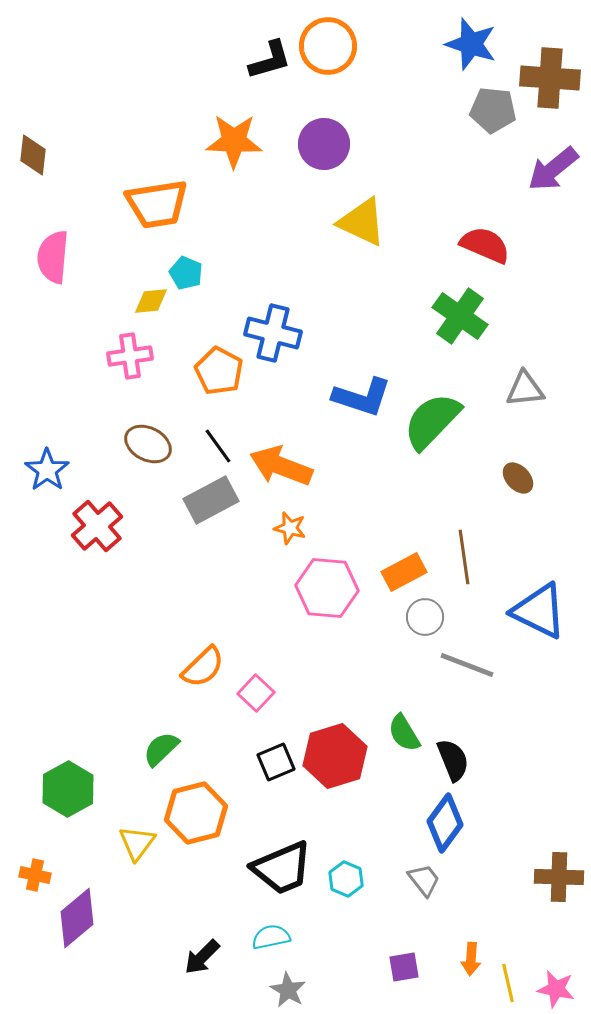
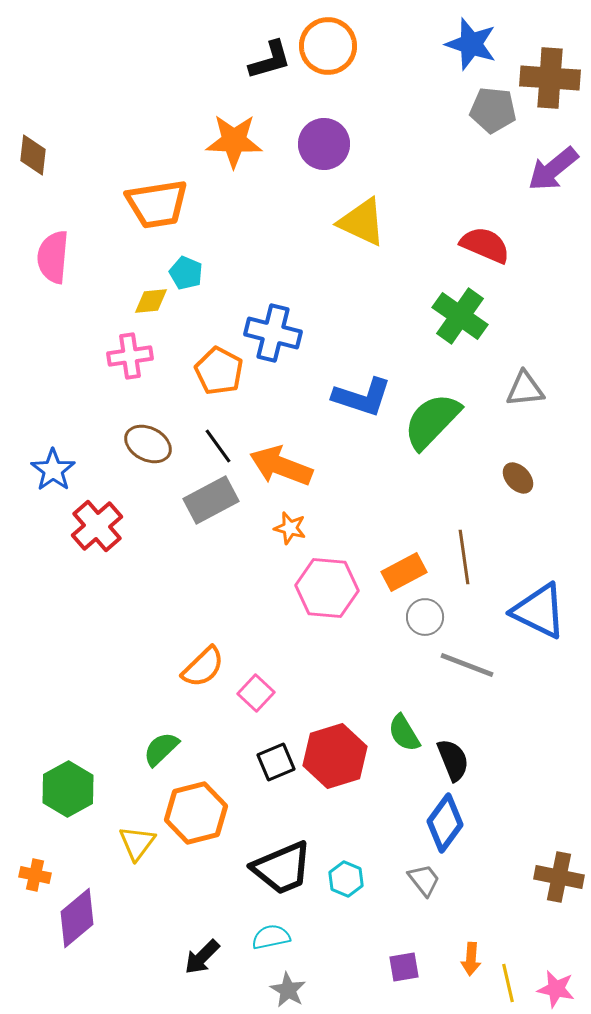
blue star at (47, 470): moved 6 px right
brown cross at (559, 877): rotated 9 degrees clockwise
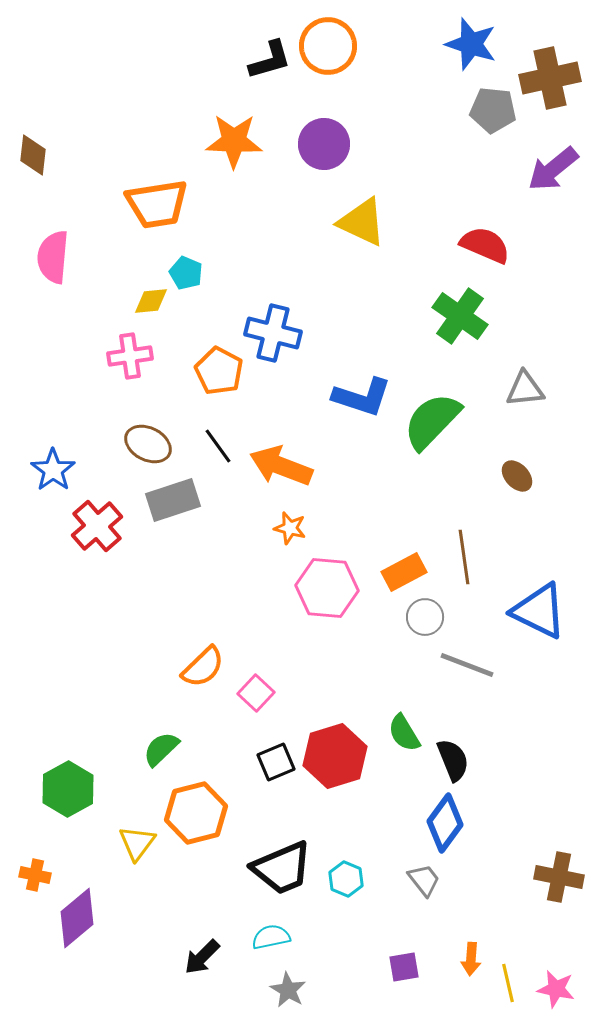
brown cross at (550, 78): rotated 16 degrees counterclockwise
brown ellipse at (518, 478): moved 1 px left, 2 px up
gray rectangle at (211, 500): moved 38 px left; rotated 10 degrees clockwise
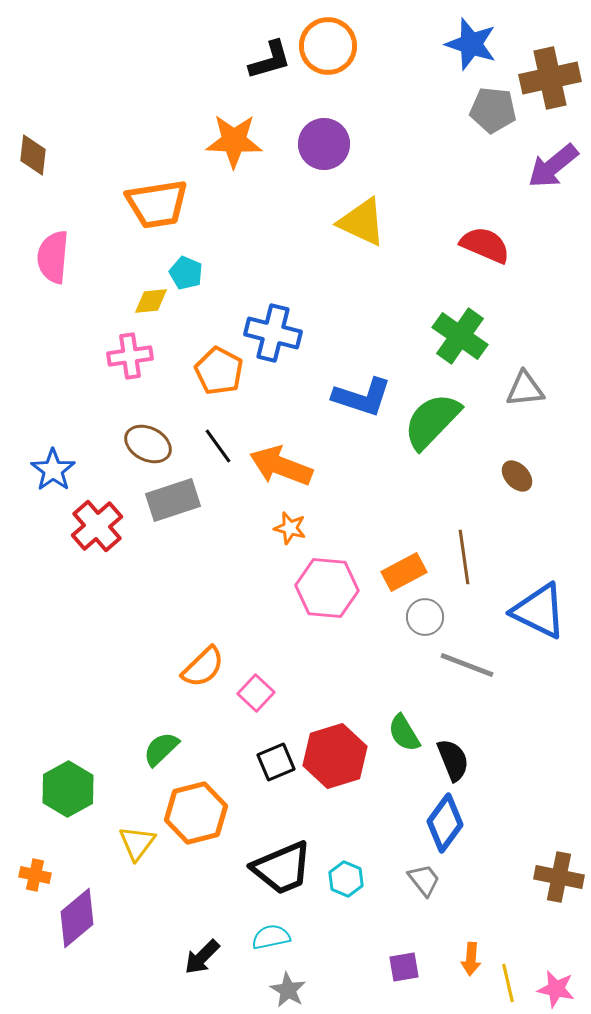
purple arrow at (553, 169): moved 3 px up
green cross at (460, 316): moved 20 px down
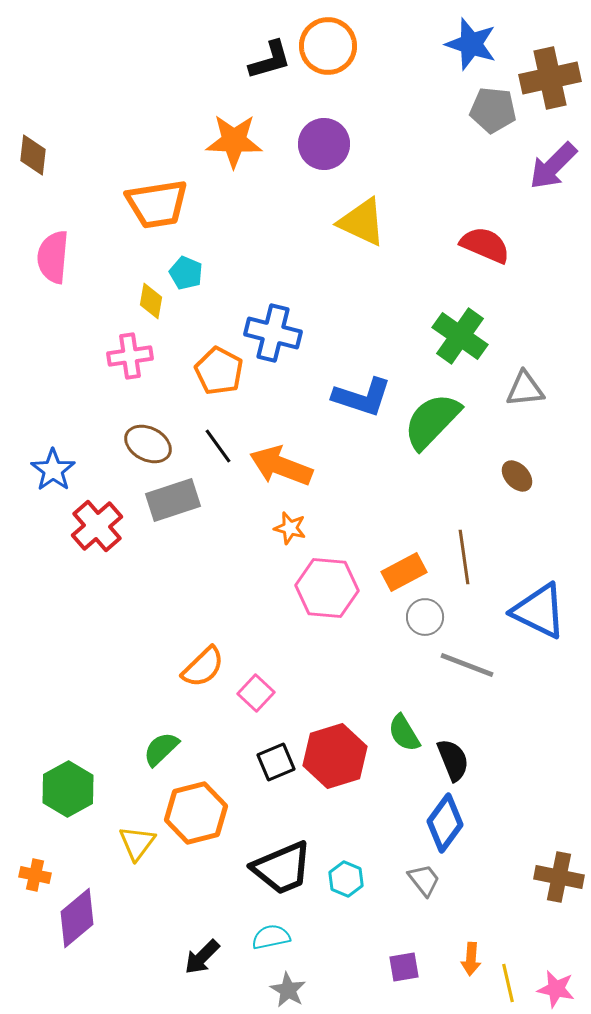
purple arrow at (553, 166): rotated 6 degrees counterclockwise
yellow diamond at (151, 301): rotated 75 degrees counterclockwise
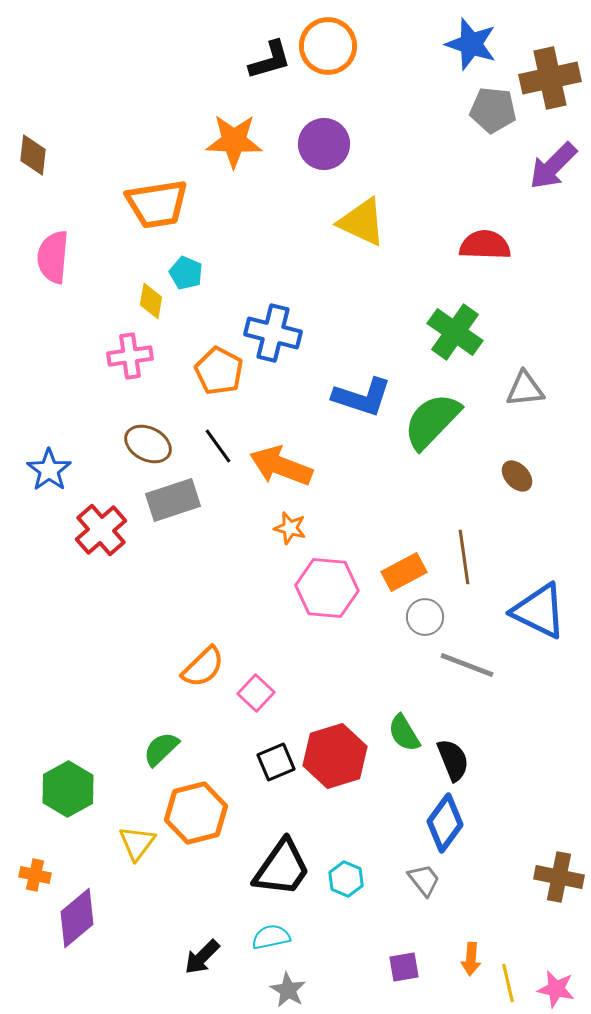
red semicircle at (485, 245): rotated 21 degrees counterclockwise
green cross at (460, 336): moved 5 px left, 4 px up
blue star at (53, 470): moved 4 px left
red cross at (97, 526): moved 4 px right, 4 px down
black trapezoid at (282, 868): rotated 32 degrees counterclockwise
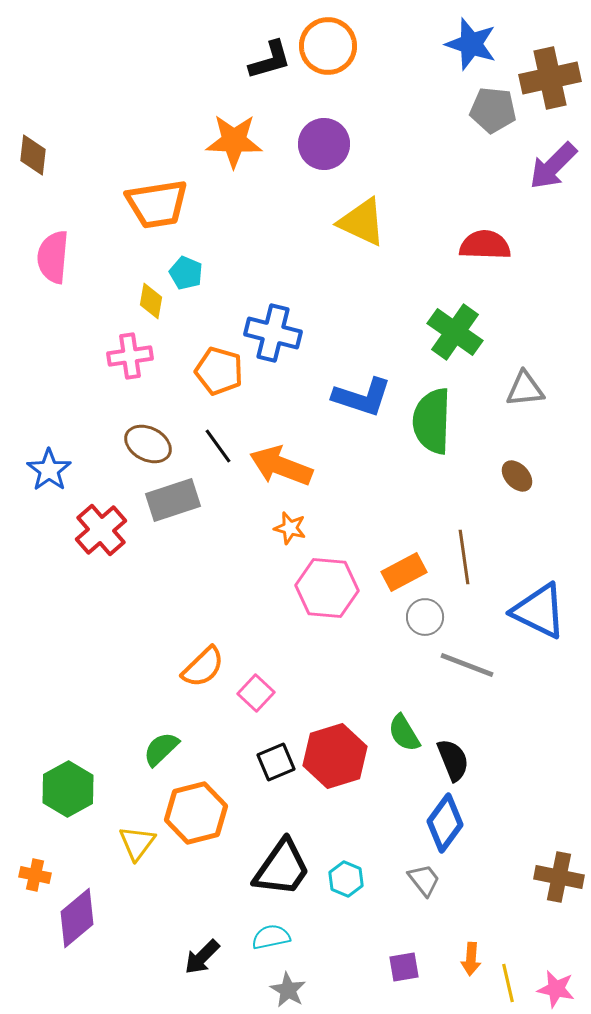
orange pentagon at (219, 371): rotated 12 degrees counterclockwise
green semicircle at (432, 421): rotated 42 degrees counterclockwise
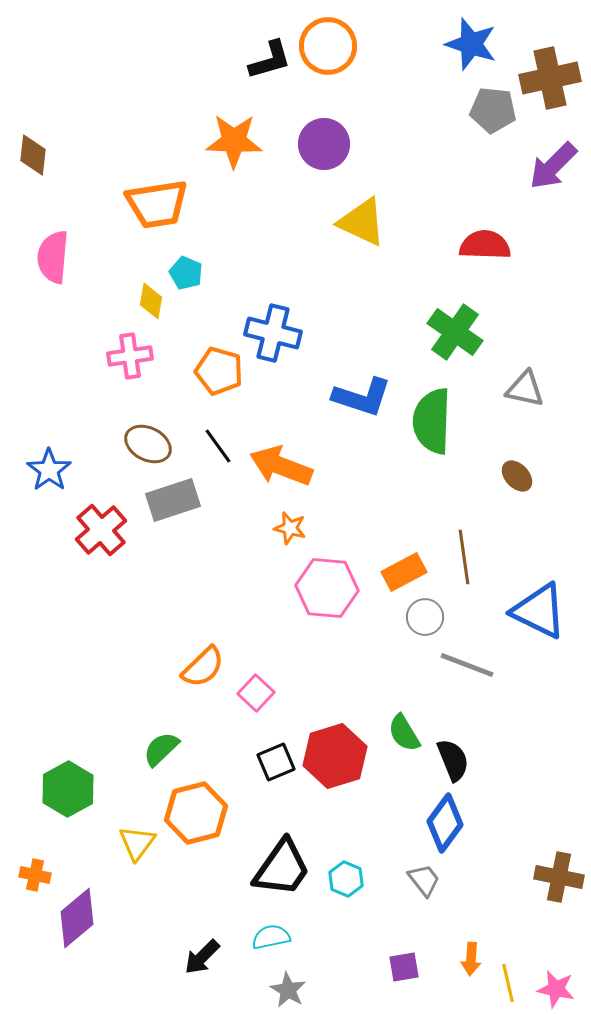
gray triangle at (525, 389): rotated 18 degrees clockwise
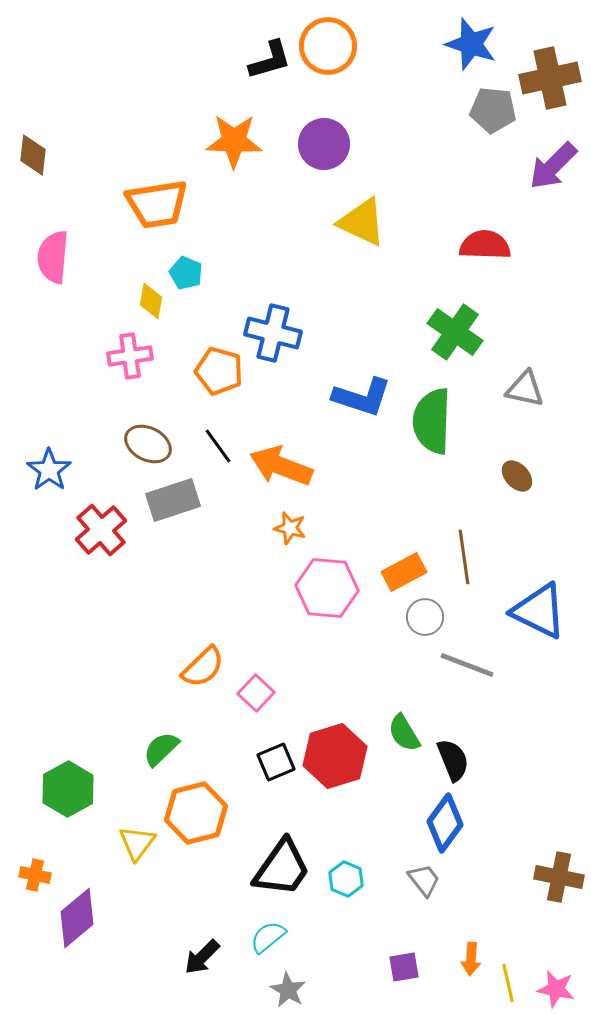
cyan semicircle at (271, 937): moved 3 px left; rotated 27 degrees counterclockwise
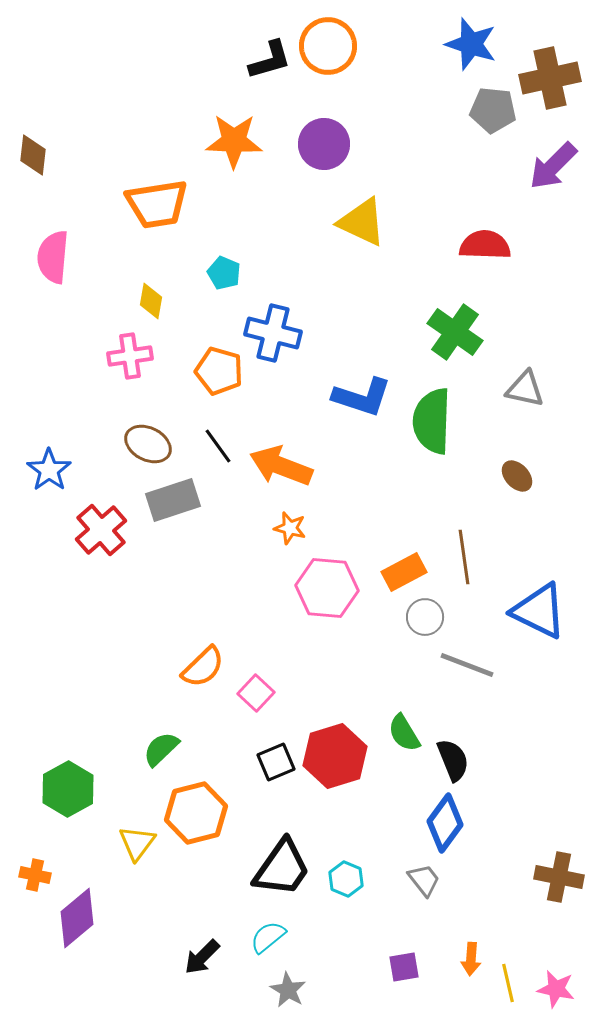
cyan pentagon at (186, 273): moved 38 px right
